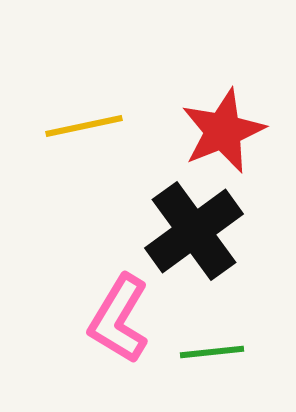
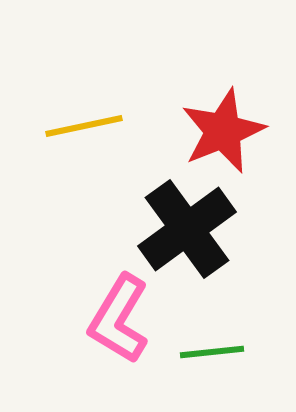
black cross: moved 7 px left, 2 px up
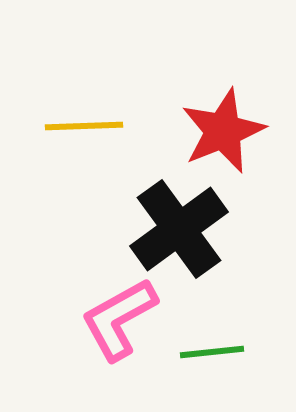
yellow line: rotated 10 degrees clockwise
black cross: moved 8 px left
pink L-shape: rotated 30 degrees clockwise
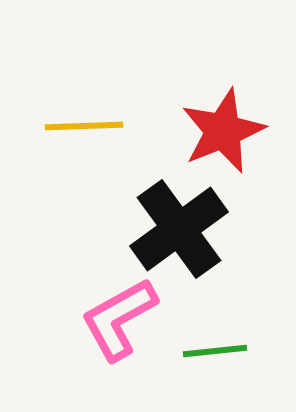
green line: moved 3 px right, 1 px up
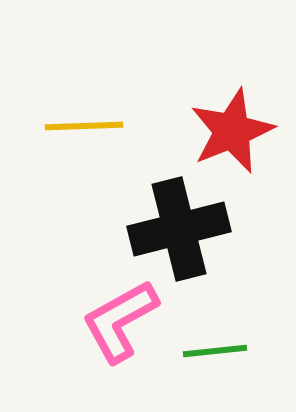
red star: moved 9 px right
black cross: rotated 22 degrees clockwise
pink L-shape: moved 1 px right, 2 px down
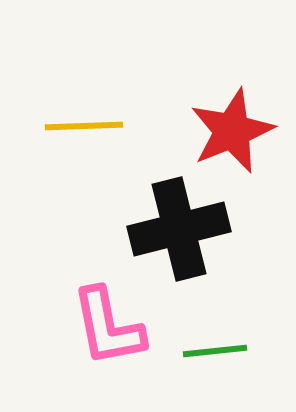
pink L-shape: moved 12 px left, 6 px down; rotated 72 degrees counterclockwise
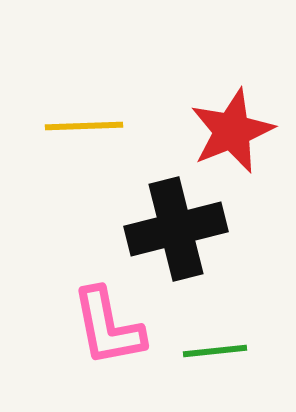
black cross: moved 3 px left
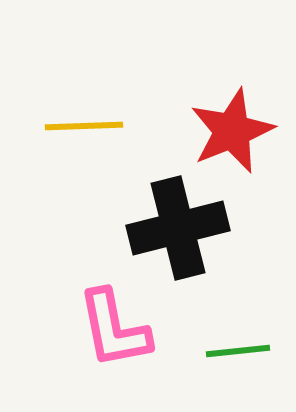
black cross: moved 2 px right, 1 px up
pink L-shape: moved 6 px right, 2 px down
green line: moved 23 px right
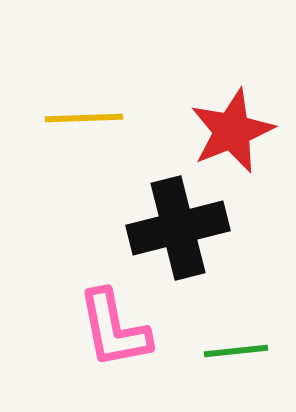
yellow line: moved 8 px up
green line: moved 2 px left
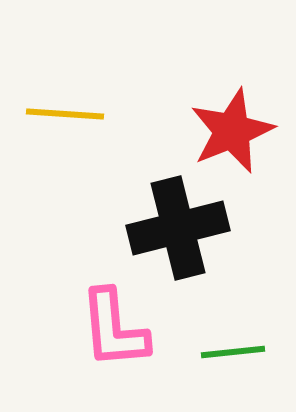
yellow line: moved 19 px left, 4 px up; rotated 6 degrees clockwise
pink L-shape: rotated 6 degrees clockwise
green line: moved 3 px left, 1 px down
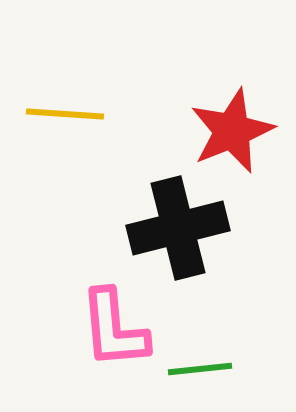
green line: moved 33 px left, 17 px down
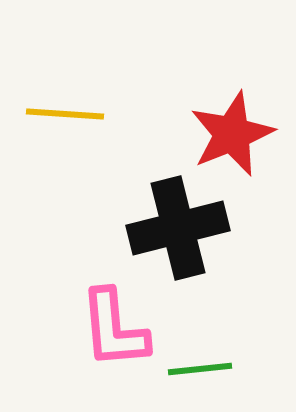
red star: moved 3 px down
